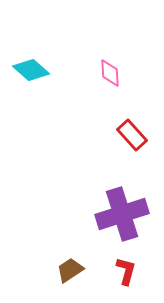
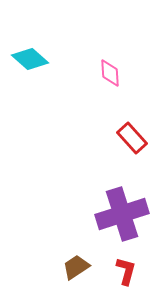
cyan diamond: moved 1 px left, 11 px up
red rectangle: moved 3 px down
brown trapezoid: moved 6 px right, 3 px up
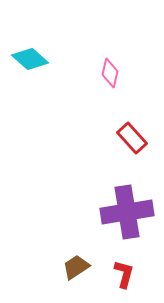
pink diamond: rotated 16 degrees clockwise
purple cross: moved 5 px right, 2 px up; rotated 9 degrees clockwise
red L-shape: moved 2 px left, 3 px down
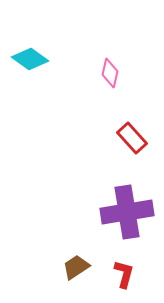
cyan diamond: rotated 6 degrees counterclockwise
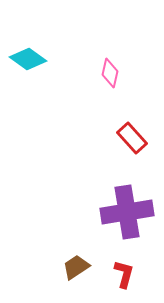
cyan diamond: moved 2 px left
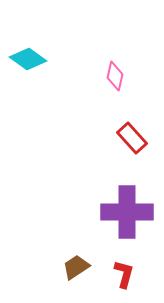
pink diamond: moved 5 px right, 3 px down
purple cross: rotated 9 degrees clockwise
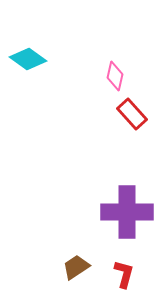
red rectangle: moved 24 px up
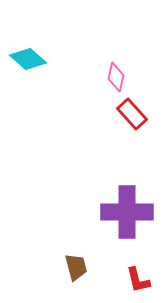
cyan diamond: rotated 6 degrees clockwise
pink diamond: moved 1 px right, 1 px down
brown trapezoid: rotated 108 degrees clockwise
red L-shape: moved 14 px right, 6 px down; rotated 152 degrees clockwise
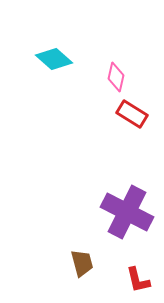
cyan diamond: moved 26 px right
red rectangle: rotated 16 degrees counterclockwise
purple cross: rotated 27 degrees clockwise
brown trapezoid: moved 6 px right, 4 px up
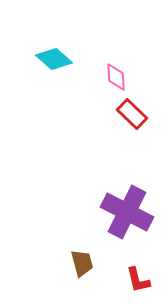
pink diamond: rotated 16 degrees counterclockwise
red rectangle: rotated 12 degrees clockwise
